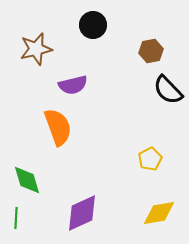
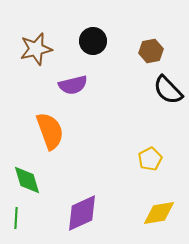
black circle: moved 16 px down
orange semicircle: moved 8 px left, 4 px down
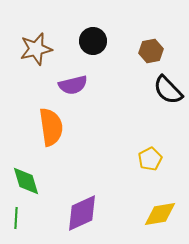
orange semicircle: moved 1 px right, 4 px up; rotated 12 degrees clockwise
green diamond: moved 1 px left, 1 px down
yellow diamond: moved 1 px right, 1 px down
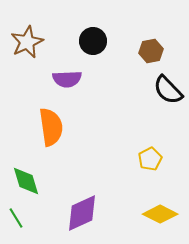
brown star: moved 9 px left, 7 px up; rotated 12 degrees counterclockwise
purple semicircle: moved 6 px left, 6 px up; rotated 12 degrees clockwise
yellow diamond: rotated 36 degrees clockwise
green line: rotated 35 degrees counterclockwise
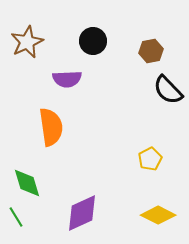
green diamond: moved 1 px right, 2 px down
yellow diamond: moved 2 px left, 1 px down
green line: moved 1 px up
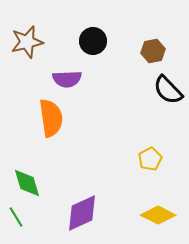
brown star: rotated 12 degrees clockwise
brown hexagon: moved 2 px right
orange semicircle: moved 9 px up
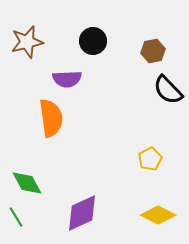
green diamond: rotated 12 degrees counterclockwise
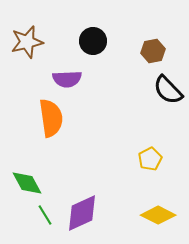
green line: moved 29 px right, 2 px up
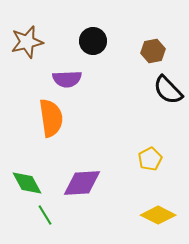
purple diamond: moved 30 px up; rotated 21 degrees clockwise
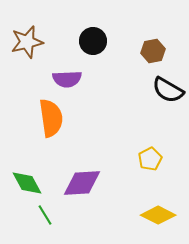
black semicircle: rotated 16 degrees counterclockwise
